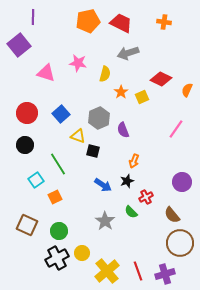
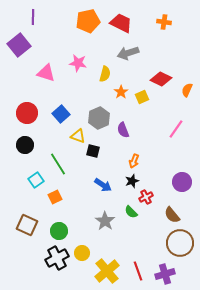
black star: moved 5 px right
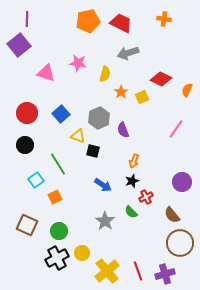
purple line: moved 6 px left, 2 px down
orange cross: moved 3 px up
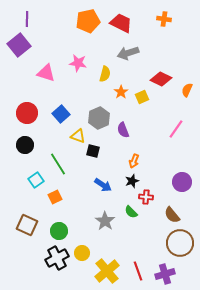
red cross: rotated 32 degrees clockwise
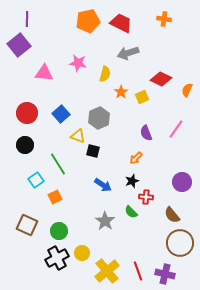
pink triangle: moved 2 px left; rotated 12 degrees counterclockwise
purple semicircle: moved 23 px right, 3 px down
orange arrow: moved 2 px right, 3 px up; rotated 24 degrees clockwise
purple cross: rotated 30 degrees clockwise
